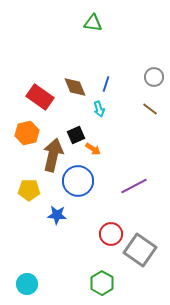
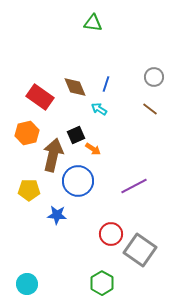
cyan arrow: rotated 140 degrees clockwise
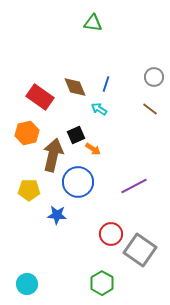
blue circle: moved 1 px down
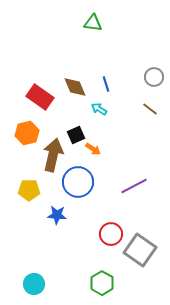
blue line: rotated 35 degrees counterclockwise
cyan circle: moved 7 px right
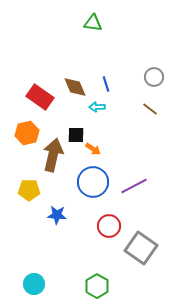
cyan arrow: moved 2 px left, 2 px up; rotated 35 degrees counterclockwise
black square: rotated 24 degrees clockwise
blue circle: moved 15 px right
red circle: moved 2 px left, 8 px up
gray square: moved 1 px right, 2 px up
green hexagon: moved 5 px left, 3 px down
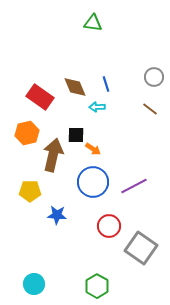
yellow pentagon: moved 1 px right, 1 px down
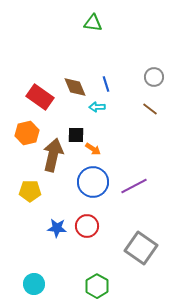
blue star: moved 13 px down
red circle: moved 22 px left
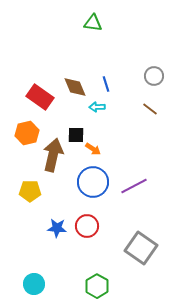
gray circle: moved 1 px up
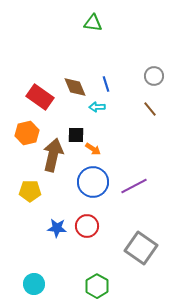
brown line: rotated 14 degrees clockwise
